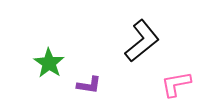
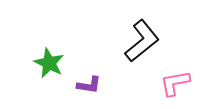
green star: rotated 8 degrees counterclockwise
pink L-shape: moved 1 px left, 1 px up
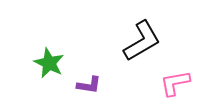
black L-shape: rotated 9 degrees clockwise
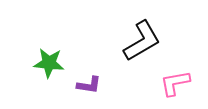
green star: rotated 20 degrees counterclockwise
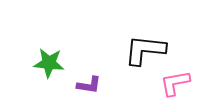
black L-shape: moved 3 px right, 9 px down; rotated 144 degrees counterclockwise
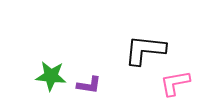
green star: moved 2 px right, 13 px down
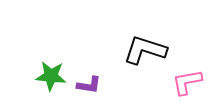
black L-shape: rotated 12 degrees clockwise
pink L-shape: moved 12 px right, 1 px up
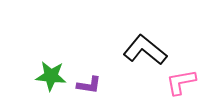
black L-shape: rotated 21 degrees clockwise
pink L-shape: moved 6 px left
